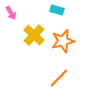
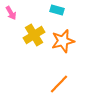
yellow cross: rotated 15 degrees clockwise
orange line: moved 6 px down
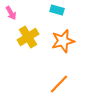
yellow cross: moved 6 px left, 2 px down
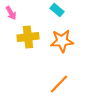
cyan rectangle: rotated 24 degrees clockwise
yellow cross: rotated 25 degrees clockwise
orange star: moved 1 px left; rotated 10 degrees clockwise
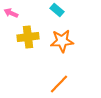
pink arrow: rotated 144 degrees clockwise
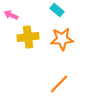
pink arrow: moved 2 px down
orange star: moved 2 px up
